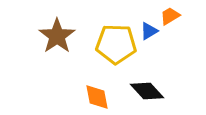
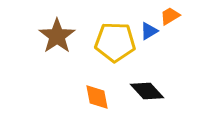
yellow pentagon: moved 1 px left, 2 px up
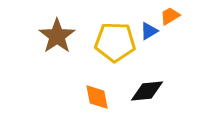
black diamond: rotated 52 degrees counterclockwise
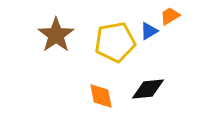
brown star: moved 1 px left, 1 px up
yellow pentagon: rotated 12 degrees counterclockwise
black diamond: moved 1 px right, 2 px up
orange diamond: moved 4 px right, 1 px up
